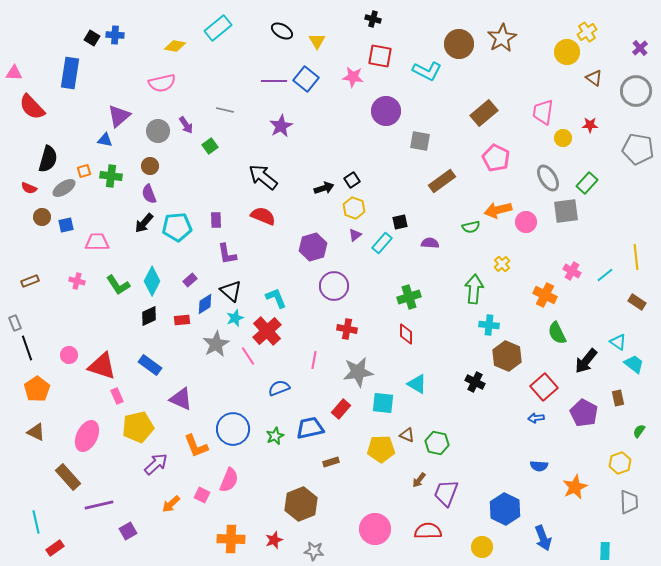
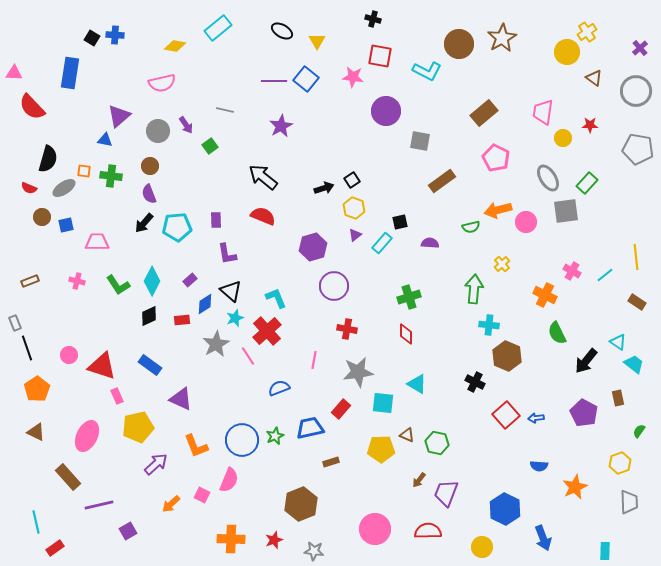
orange square at (84, 171): rotated 24 degrees clockwise
red square at (544, 387): moved 38 px left, 28 px down
blue circle at (233, 429): moved 9 px right, 11 px down
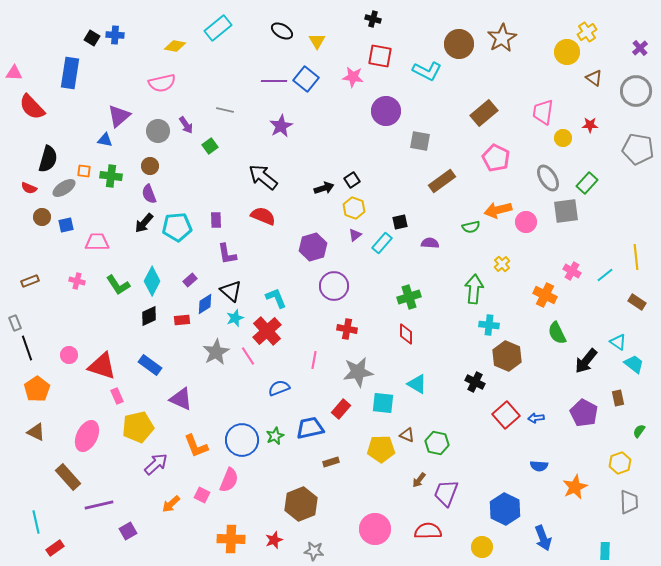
gray star at (216, 344): moved 8 px down
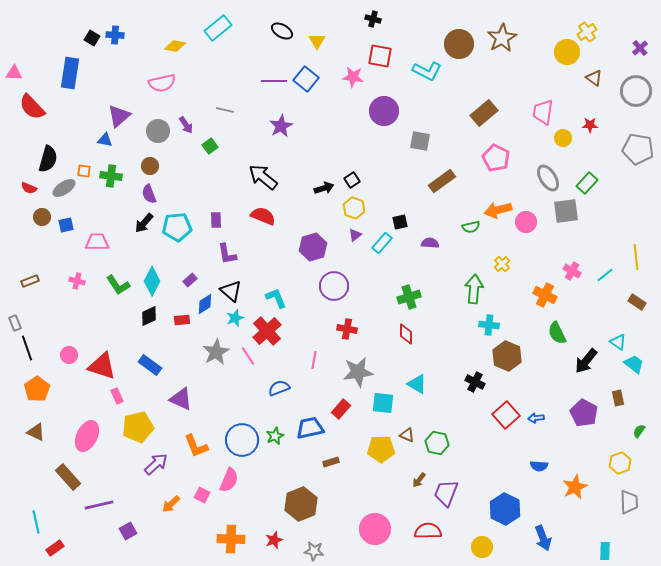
purple circle at (386, 111): moved 2 px left
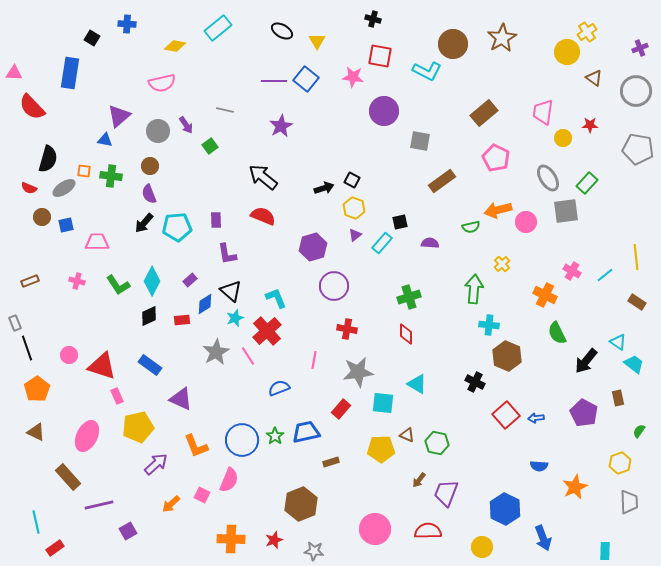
blue cross at (115, 35): moved 12 px right, 11 px up
brown circle at (459, 44): moved 6 px left
purple cross at (640, 48): rotated 21 degrees clockwise
black square at (352, 180): rotated 28 degrees counterclockwise
blue trapezoid at (310, 428): moved 4 px left, 4 px down
green star at (275, 436): rotated 12 degrees counterclockwise
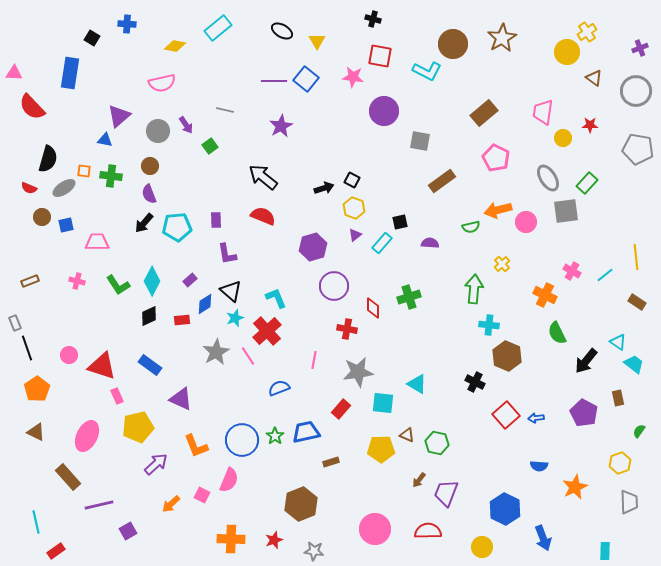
red diamond at (406, 334): moved 33 px left, 26 px up
red rectangle at (55, 548): moved 1 px right, 3 px down
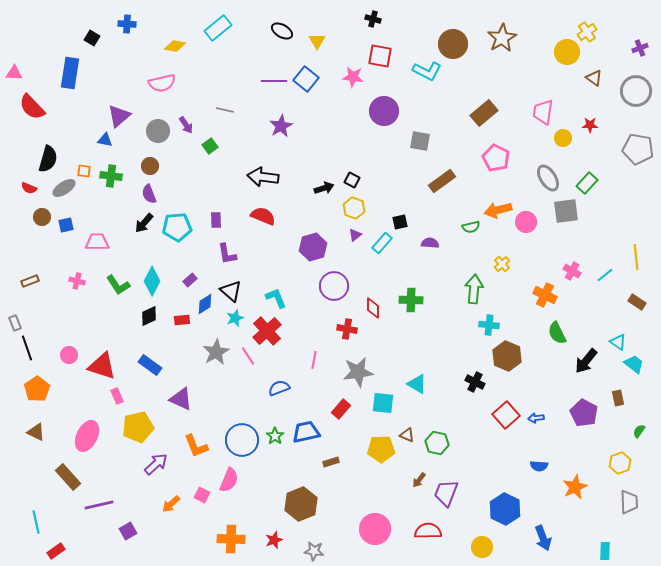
black arrow at (263, 177): rotated 32 degrees counterclockwise
green cross at (409, 297): moved 2 px right, 3 px down; rotated 20 degrees clockwise
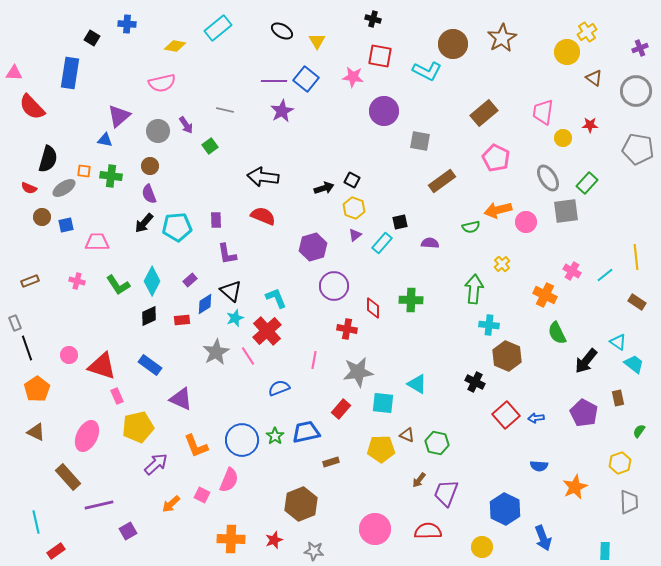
purple star at (281, 126): moved 1 px right, 15 px up
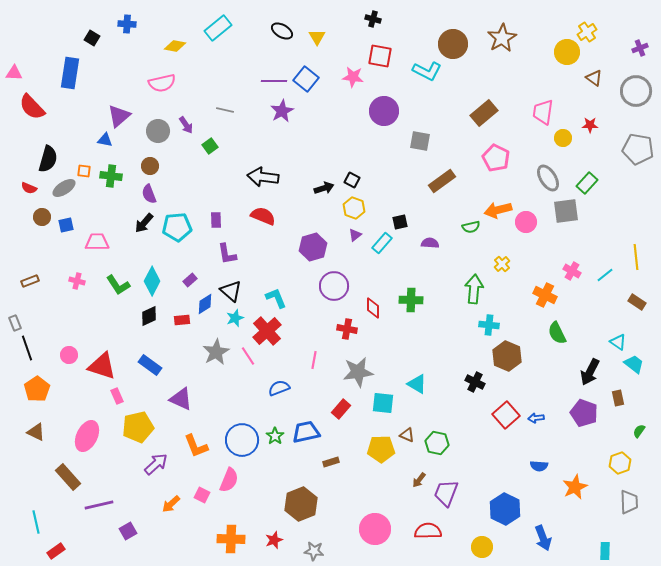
yellow triangle at (317, 41): moved 4 px up
black arrow at (586, 361): moved 4 px right, 11 px down; rotated 12 degrees counterclockwise
purple pentagon at (584, 413): rotated 8 degrees counterclockwise
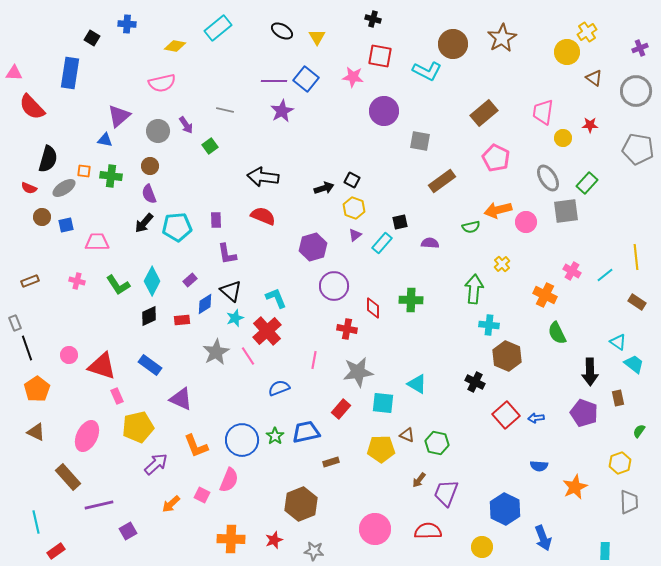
black arrow at (590, 372): rotated 28 degrees counterclockwise
